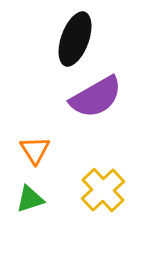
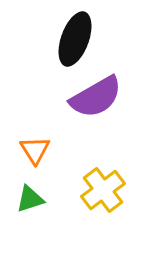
yellow cross: rotated 6 degrees clockwise
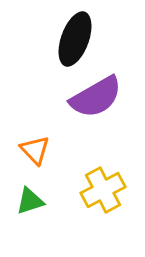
orange triangle: rotated 12 degrees counterclockwise
yellow cross: rotated 9 degrees clockwise
green triangle: moved 2 px down
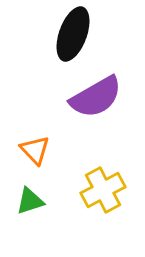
black ellipse: moved 2 px left, 5 px up
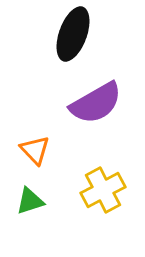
purple semicircle: moved 6 px down
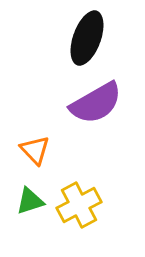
black ellipse: moved 14 px right, 4 px down
yellow cross: moved 24 px left, 15 px down
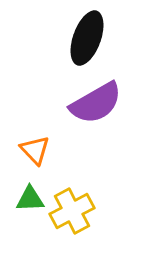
green triangle: moved 2 px up; rotated 16 degrees clockwise
yellow cross: moved 7 px left, 6 px down
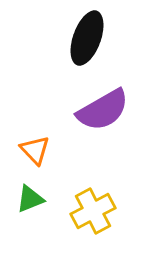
purple semicircle: moved 7 px right, 7 px down
green triangle: rotated 20 degrees counterclockwise
yellow cross: moved 21 px right
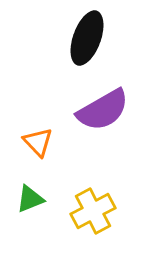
orange triangle: moved 3 px right, 8 px up
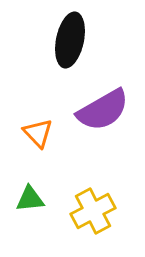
black ellipse: moved 17 px left, 2 px down; rotated 8 degrees counterclockwise
orange triangle: moved 9 px up
green triangle: rotated 16 degrees clockwise
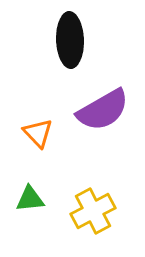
black ellipse: rotated 14 degrees counterclockwise
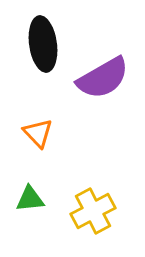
black ellipse: moved 27 px left, 4 px down; rotated 6 degrees counterclockwise
purple semicircle: moved 32 px up
